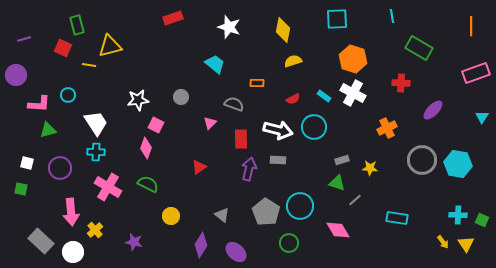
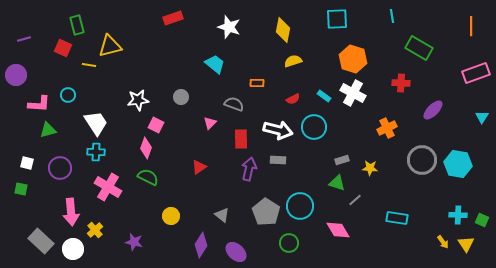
green semicircle at (148, 184): moved 7 px up
white circle at (73, 252): moved 3 px up
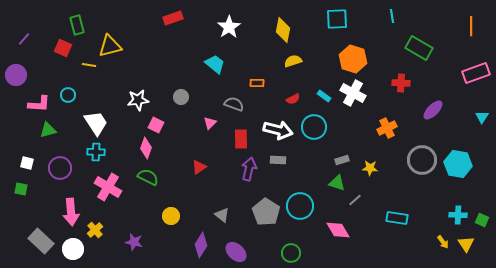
white star at (229, 27): rotated 20 degrees clockwise
purple line at (24, 39): rotated 32 degrees counterclockwise
green circle at (289, 243): moved 2 px right, 10 px down
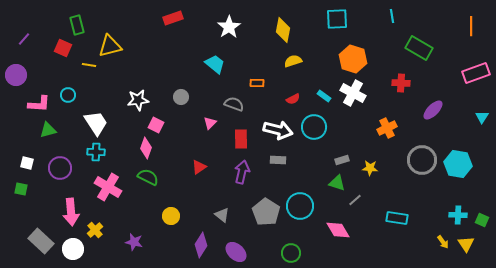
purple arrow at (249, 169): moved 7 px left, 3 px down
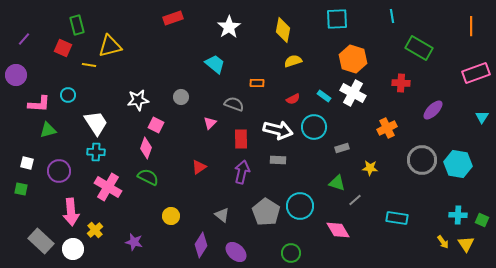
gray rectangle at (342, 160): moved 12 px up
purple circle at (60, 168): moved 1 px left, 3 px down
